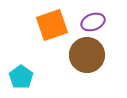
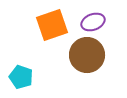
cyan pentagon: rotated 15 degrees counterclockwise
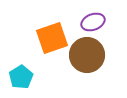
orange square: moved 13 px down
cyan pentagon: rotated 20 degrees clockwise
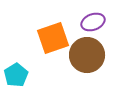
orange square: moved 1 px right
cyan pentagon: moved 5 px left, 2 px up
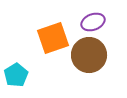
brown circle: moved 2 px right
